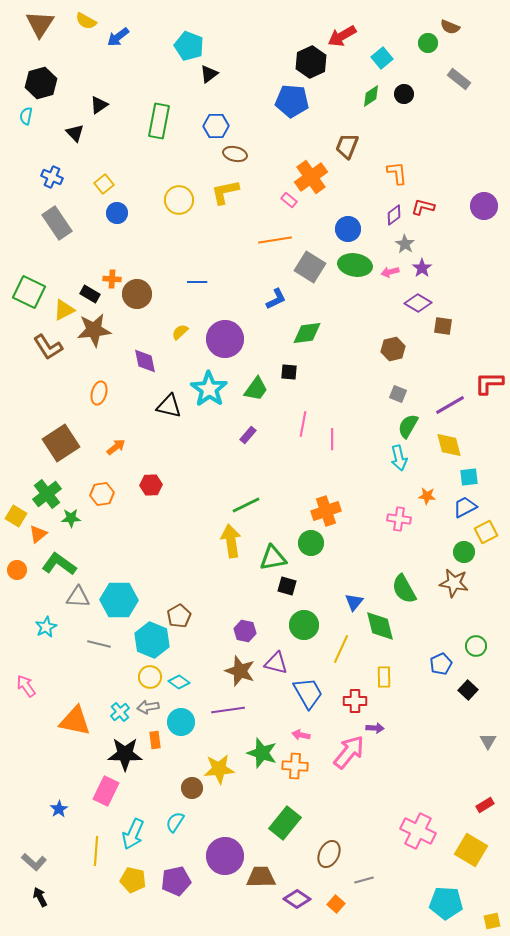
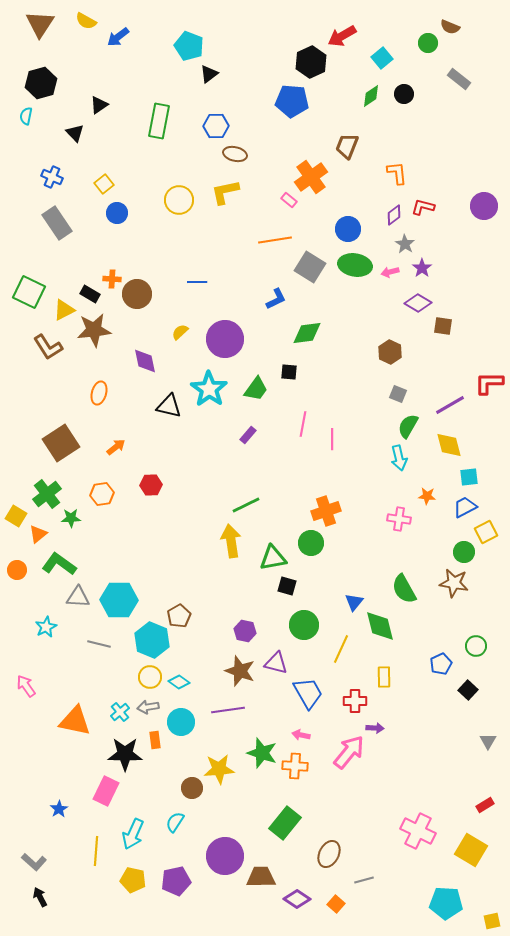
brown hexagon at (393, 349): moved 3 px left, 3 px down; rotated 20 degrees counterclockwise
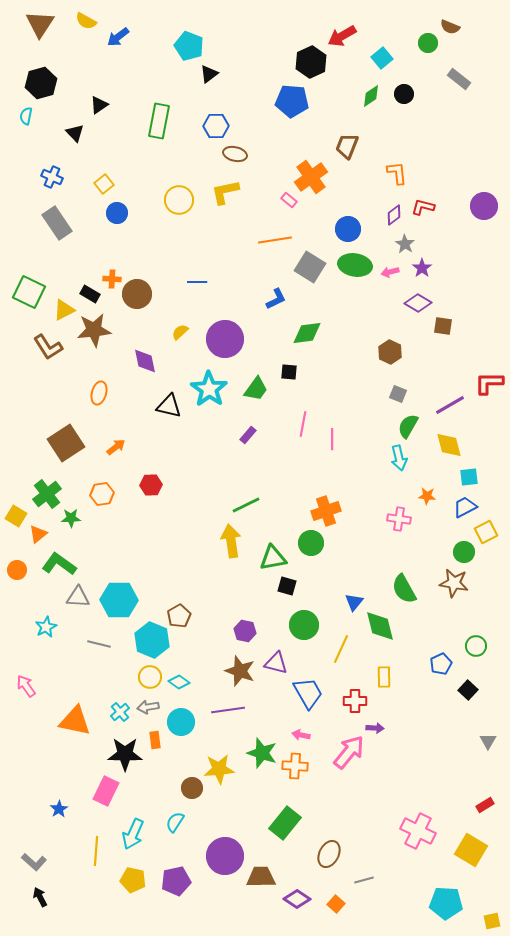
brown square at (61, 443): moved 5 px right
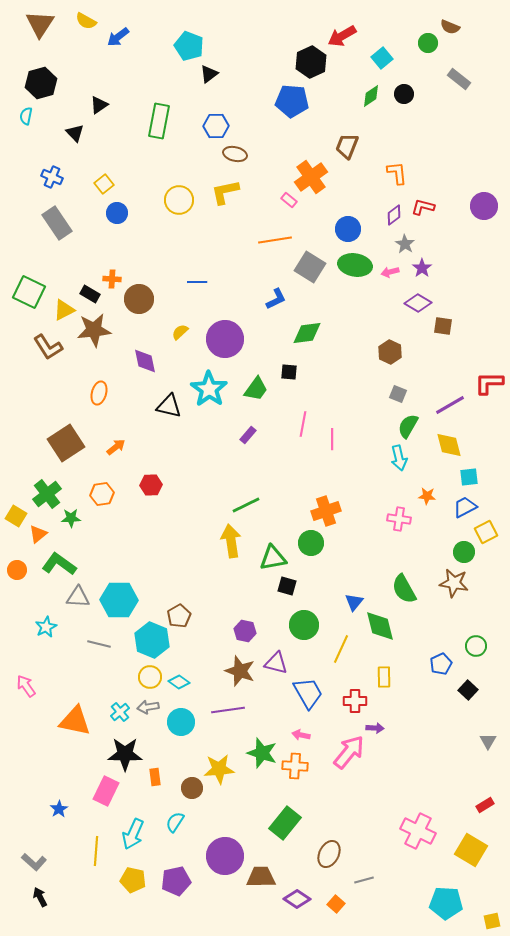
brown circle at (137, 294): moved 2 px right, 5 px down
orange rectangle at (155, 740): moved 37 px down
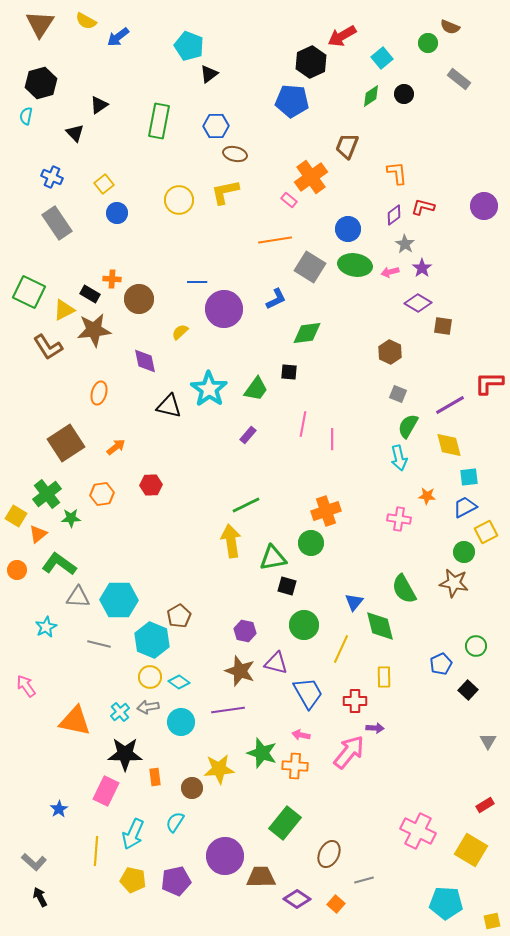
purple circle at (225, 339): moved 1 px left, 30 px up
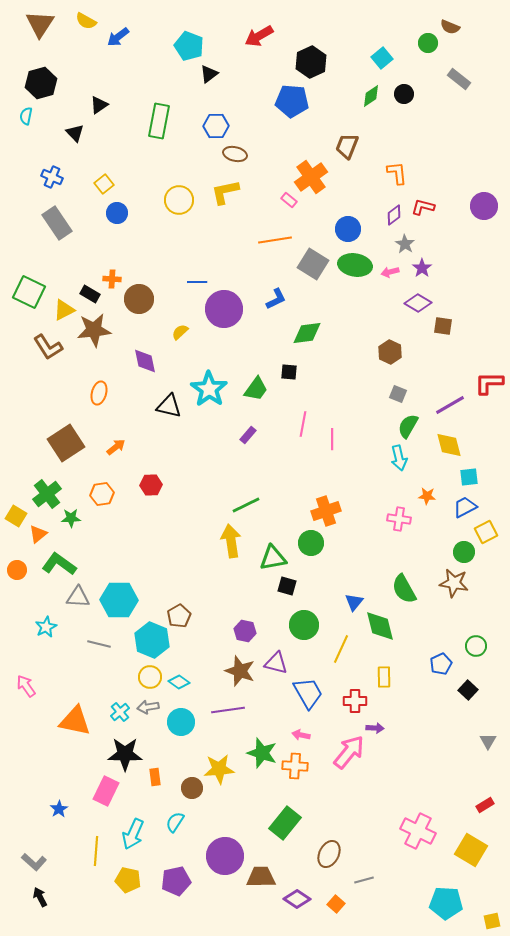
red arrow at (342, 36): moved 83 px left
gray square at (310, 267): moved 3 px right, 3 px up
yellow pentagon at (133, 880): moved 5 px left
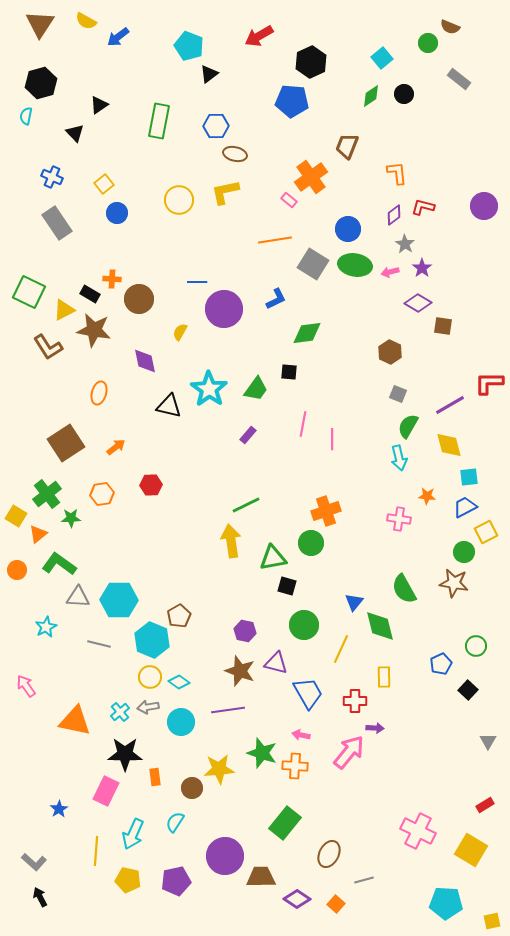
brown star at (94, 330): rotated 16 degrees clockwise
yellow semicircle at (180, 332): rotated 18 degrees counterclockwise
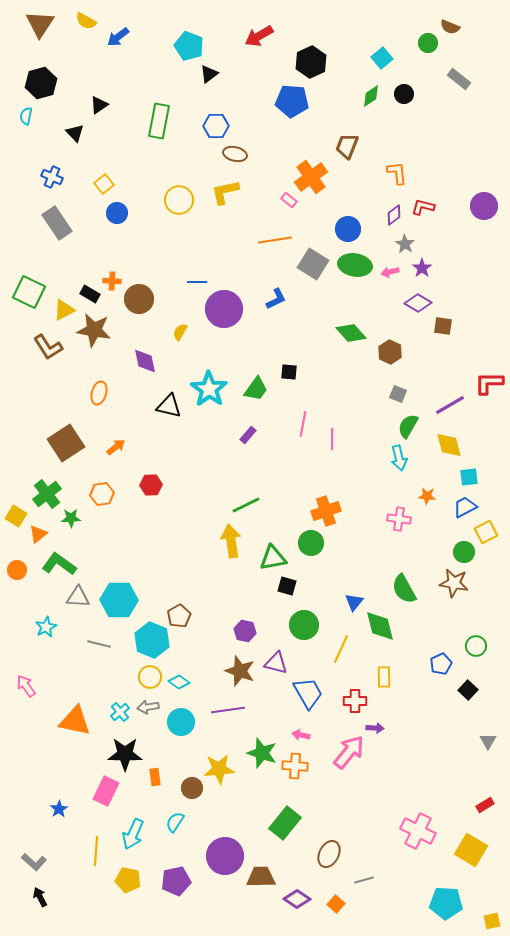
orange cross at (112, 279): moved 2 px down
green diamond at (307, 333): moved 44 px right; rotated 56 degrees clockwise
